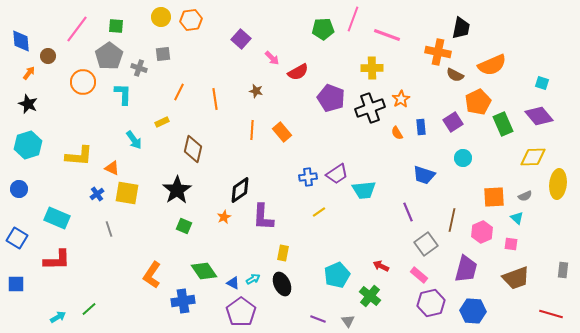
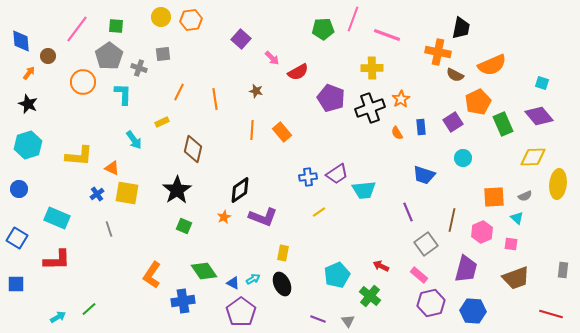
purple L-shape at (263, 217): rotated 72 degrees counterclockwise
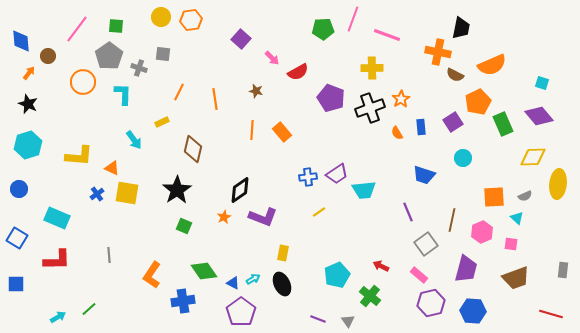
gray square at (163, 54): rotated 14 degrees clockwise
gray line at (109, 229): moved 26 px down; rotated 14 degrees clockwise
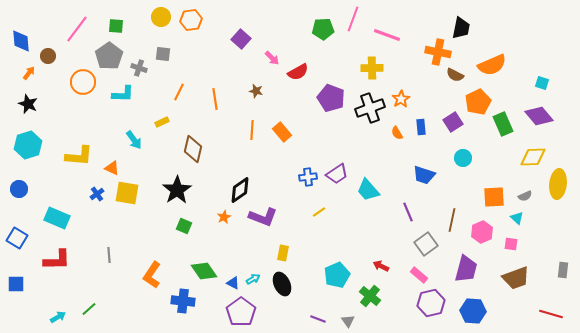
cyan L-shape at (123, 94): rotated 90 degrees clockwise
cyan trapezoid at (364, 190): moved 4 px right; rotated 55 degrees clockwise
blue cross at (183, 301): rotated 15 degrees clockwise
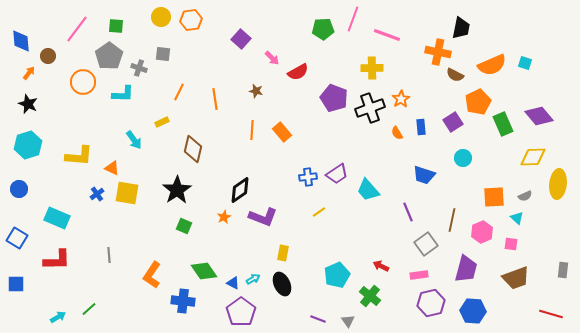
cyan square at (542, 83): moved 17 px left, 20 px up
purple pentagon at (331, 98): moved 3 px right
pink rectangle at (419, 275): rotated 48 degrees counterclockwise
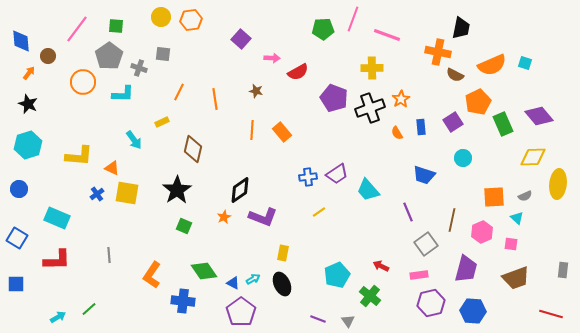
pink arrow at (272, 58): rotated 42 degrees counterclockwise
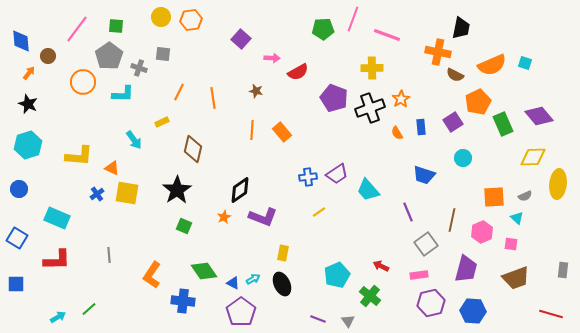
orange line at (215, 99): moved 2 px left, 1 px up
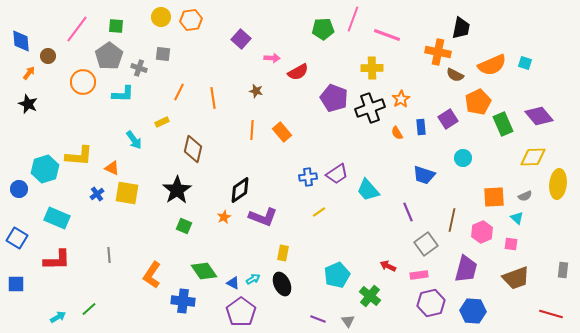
purple square at (453, 122): moved 5 px left, 3 px up
cyan hexagon at (28, 145): moved 17 px right, 24 px down
red arrow at (381, 266): moved 7 px right
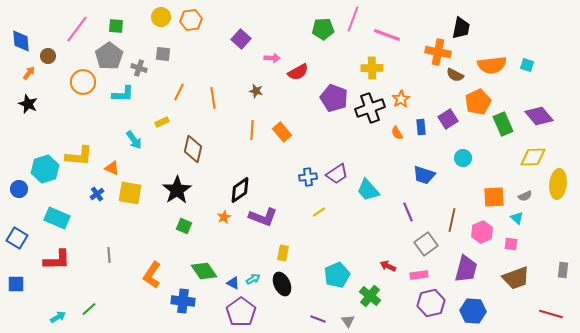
cyan square at (525, 63): moved 2 px right, 2 px down
orange semicircle at (492, 65): rotated 16 degrees clockwise
yellow square at (127, 193): moved 3 px right
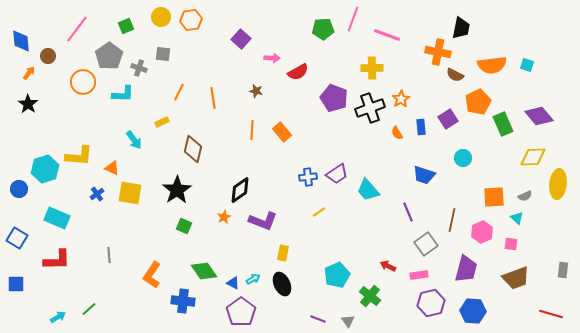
green square at (116, 26): moved 10 px right; rotated 28 degrees counterclockwise
black star at (28, 104): rotated 12 degrees clockwise
purple L-shape at (263, 217): moved 4 px down
